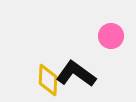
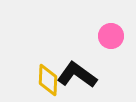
black L-shape: moved 1 px right, 1 px down
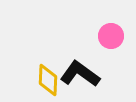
black L-shape: moved 3 px right, 1 px up
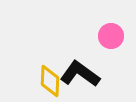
yellow diamond: moved 2 px right, 1 px down
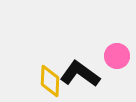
pink circle: moved 6 px right, 20 px down
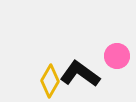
yellow diamond: rotated 28 degrees clockwise
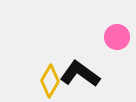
pink circle: moved 19 px up
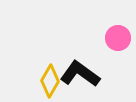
pink circle: moved 1 px right, 1 px down
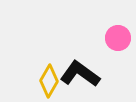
yellow diamond: moved 1 px left
